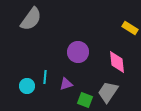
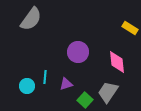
green square: rotated 21 degrees clockwise
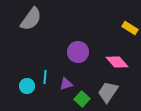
pink diamond: rotated 35 degrees counterclockwise
green square: moved 3 px left, 1 px up
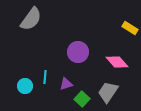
cyan circle: moved 2 px left
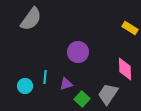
pink diamond: moved 8 px right, 7 px down; rotated 40 degrees clockwise
gray trapezoid: moved 2 px down
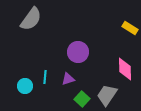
purple triangle: moved 2 px right, 5 px up
gray trapezoid: moved 1 px left, 1 px down
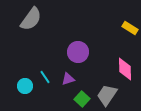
cyan line: rotated 40 degrees counterclockwise
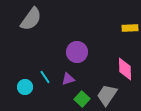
yellow rectangle: rotated 35 degrees counterclockwise
purple circle: moved 1 px left
cyan circle: moved 1 px down
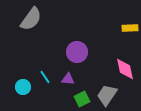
pink diamond: rotated 10 degrees counterclockwise
purple triangle: rotated 24 degrees clockwise
cyan circle: moved 2 px left
green square: rotated 21 degrees clockwise
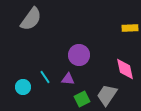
purple circle: moved 2 px right, 3 px down
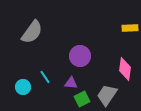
gray semicircle: moved 1 px right, 13 px down
purple circle: moved 1 px right, 1 px down
pink diamond: rotated 20 degrees clockwise
purple triangle: moved 3 px right, 4 px down
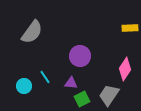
pink diamond: rotated 25 degrees clockwise
cyan circle: moved 1 px right, 1 px up
gray trapezoid: moved 2 px right
